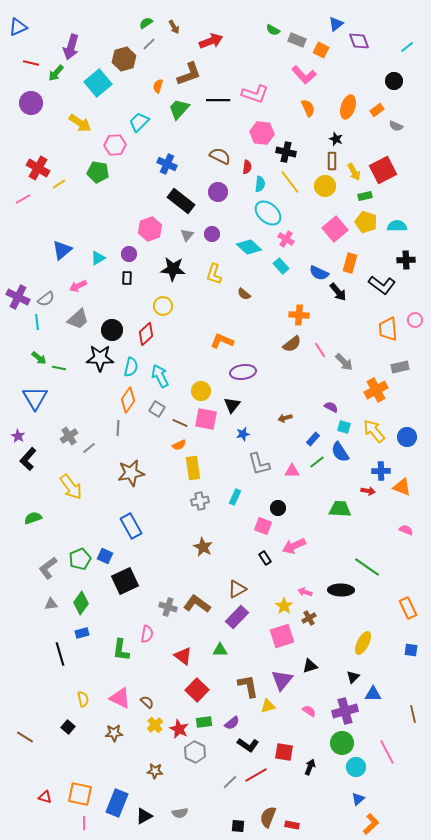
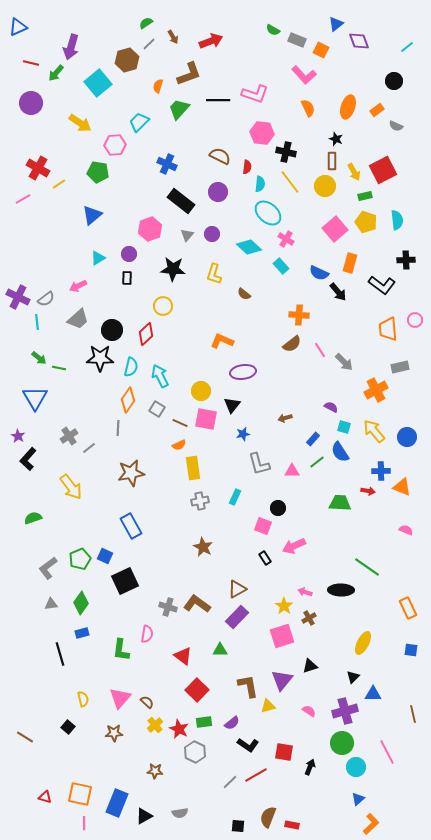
brown arrow at (174, 27): moved 1 px left, 10 px down
brown hexagon at (124, 59): moved 3 px right, 1 px down
cyan semicircle at (397, 226): moved 6 px up; rotated 84 degrees clockwise
blue triangle at (62, 250): moved 30 px right, 35 px up
green trapezoid at (340, 509): moved 6 px up
pink triangle at (120, 698): rotated 45 degrees clockwise
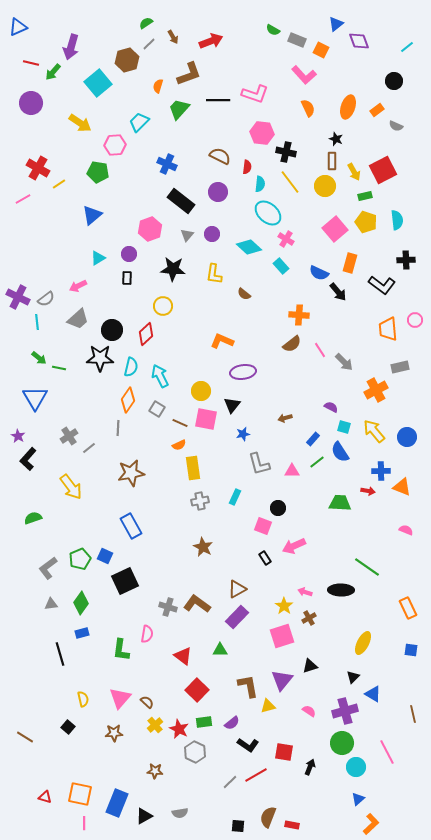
green arrow at (56, 73): moved 3 px left, 1 px up
yellow L-shape at (214, 274): rotated 10 degrees counterclockwise
blue triangle at (373, 694): rotated 30 degrees clockwise
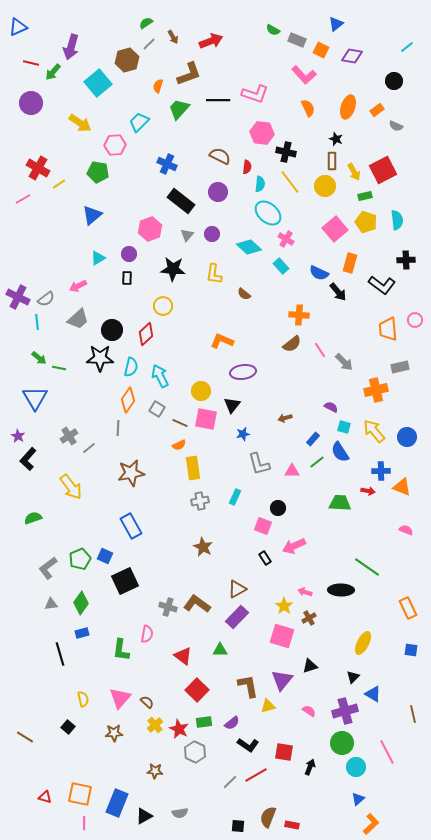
purple diamond at (359, 41): moved 7 px left, 15 px down; rotated 60 degrees counterclockwise
orange cross at (376, 390): rotated 15 degrees clockwise
pink square at (282, 636): rotated 35 degrees clockwise
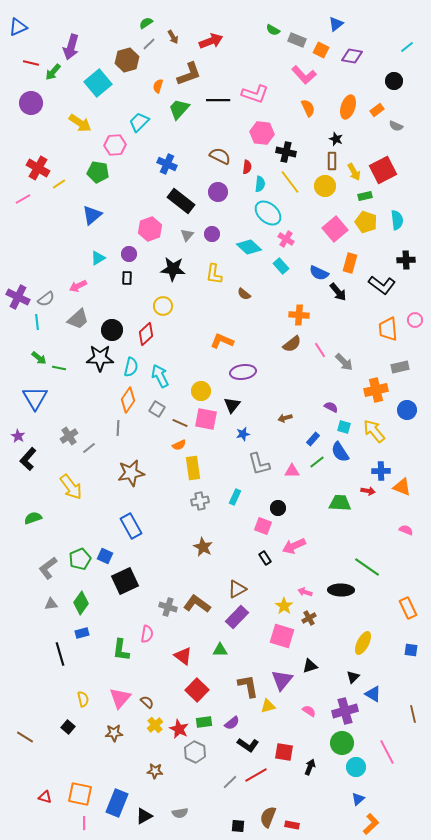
blue circle at (407, 437): moved 27 px up
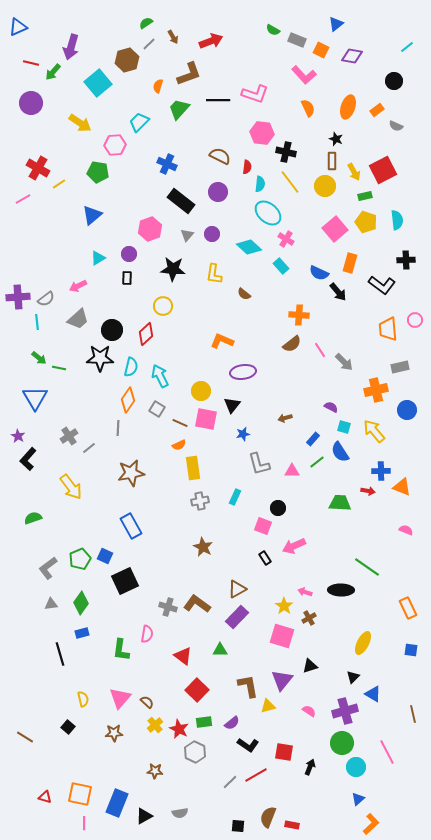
purple cross at (18, 297): rotated 30 degrees counterclockwise
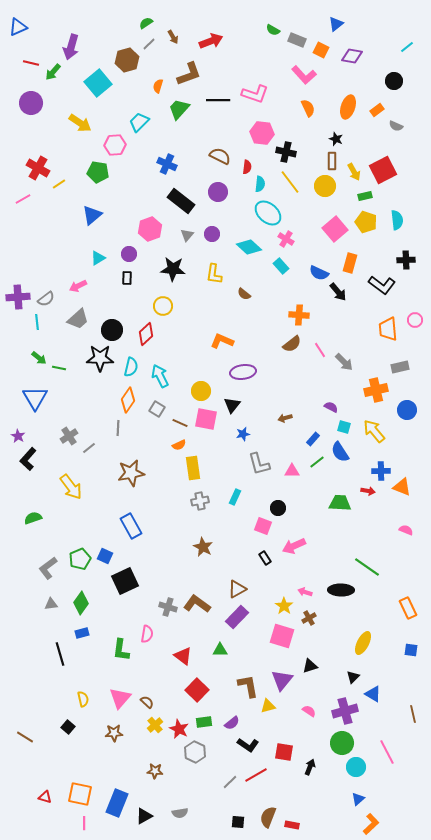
black square at (238, 826): moved 4 px up
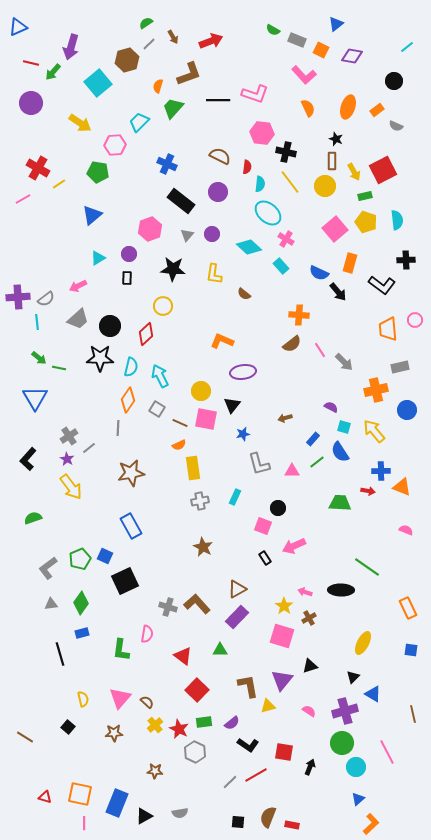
green trapezoid at (179, 109): moved 6 px left, 1 px up
black circle at (112, 330): moved 2 px left, 4 px up
purple star at (18, 436): moved 49 px right, 23 px down
brown L-shape at (197, 604): rotated 12 degrees clockwise
